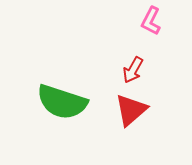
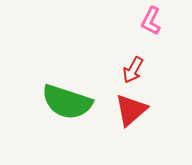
green semicircle: moved 5 px right
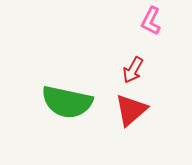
green semicircle: rotated 6 degrees counterclockwise
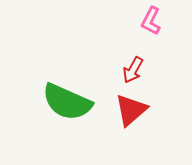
green semicircle: rotated 12 degrees clockwise
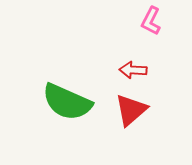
red arrow: rotated 64 degrees clockwise
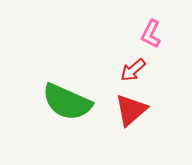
pink L-shape: moved 13 px down
red arrow: rotated 44 degrees counterclockwise
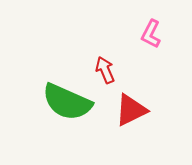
red arrow: moved 28 px left; rotated 108 degrees clockwise
red triangle: rotated 15 degrees clockwise
